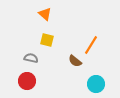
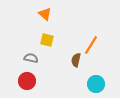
brown semicircle: moved 1 px right, 1 px up; rotated 64 degrees clockwise
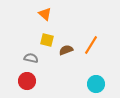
brown semicircle: moved 10 px left, 10 px up; rotated 56 degrees clockwise
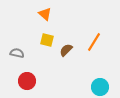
orange line: moved 3 px right, 3 px up
brown semicircle: rotated 24 degrees counterclockwise
gray semicircle: moved 14 px left, 5 px up
cyan circle: moved 4 px right, 3 px down
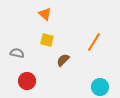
brown semicircle: moved 3 px left, 10 px down
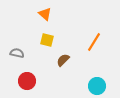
cyan circle: moved 3 px left, 1 px up
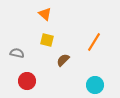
cyan circle: moved 2 px left, 1 px up
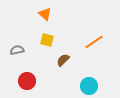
orange line: rotated 24 degrees clockwise
gray semicircle: moved 3 px up; rotated 24 degrees counterclockwise
cyan circle: moved 6 px left, 1 px down
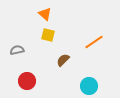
yellow square: moved 1 px right, 5 px up
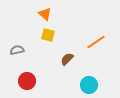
orange line: moved 2 px right
brown semicircle: moved 4 px right, 1 px up
cyan circle: moved 1 px up
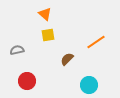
yellow square: rotated 24 degrees counterclockwise
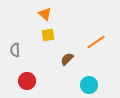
gray semicircle: moved 2 px left; rotated 80 degrees counterclockwise
